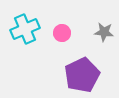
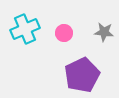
pink circle: moved 2 px right
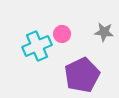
cyan cross: moved 12 px right, 17 px down
pink circle: moved 2 px left, 1 px down
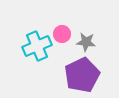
gray star: moved 18 px left, 10 px down
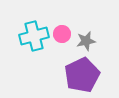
gray star: moved 1 px up; rotated 18 degrees counterclockwise
cyan cross: moved 3 px left, 10 px up; rotated 8 degrees clockwise
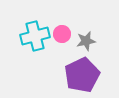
cyan cross: moved 1 px right
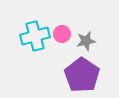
purple pentagon: rotated 12 degrees counterclockwise
